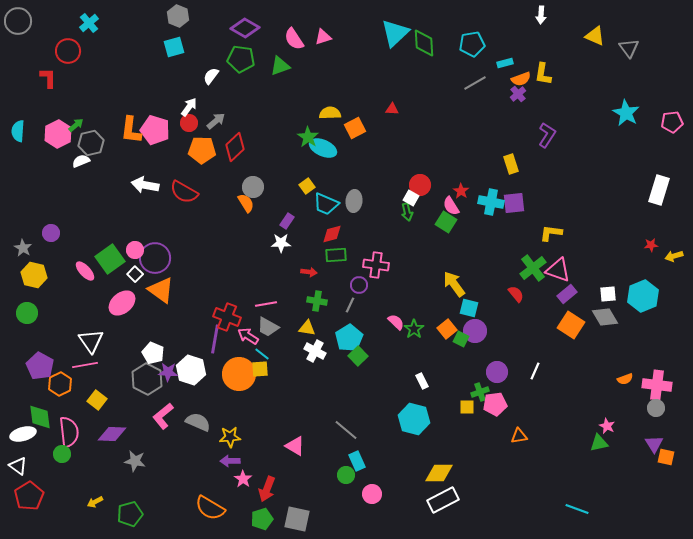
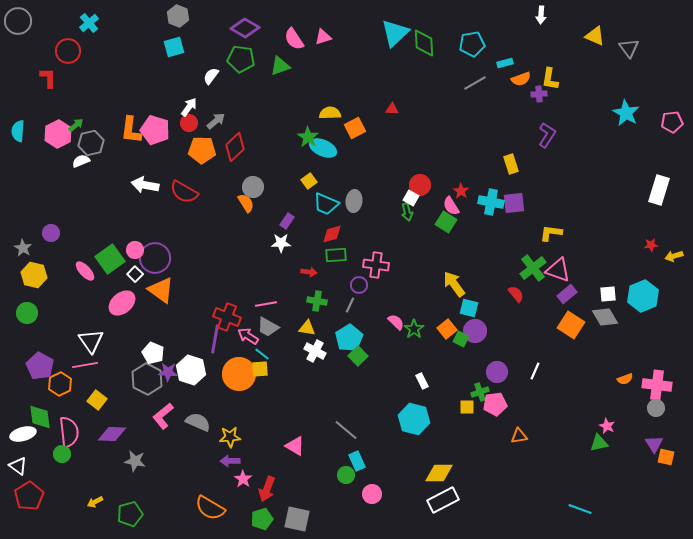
yellow L-shape at (543, 74): moved 7 px right, 5 px down
purple cross at (518, 94): moved 21 px right; rotated 35 degrees clockwise
yellow square at (307, 186): moved 2 px right, 5 px up
cyan line at (577, 509): moved 3 px right
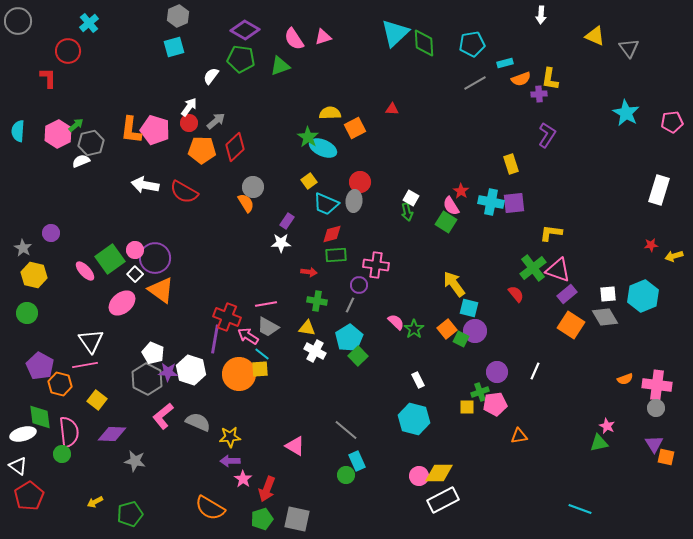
gray hexagon at (178, 16): rotated 15 degrees clockwise
purple diamond at (245, 28): moved 2 px down
red circle at (420, 185): moved 60 px left, 3 px up
white rectangle at (422, 381): moved 4 px left, 1 px up
orange hexagon at (60, 384): rotated 20 degrees counterclockwise
pink circle at (372, 494): moved 47 px right, 18 px up
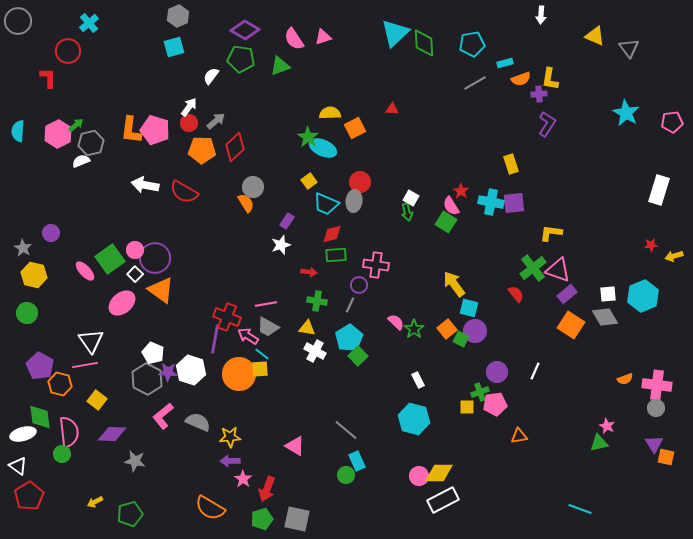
purple L-shape at (547, 135): moved 11 px up
white star at (281, 243): moved 2 px down; rotated 18 degrees counterclockwise
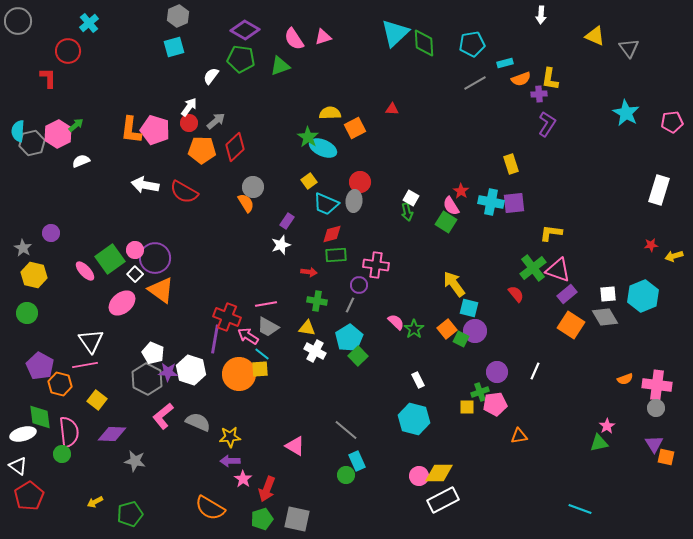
gray hexagon at (91, 143): moved 59 px left
pink star at (607, 426): rotated 14 degrees clockwise
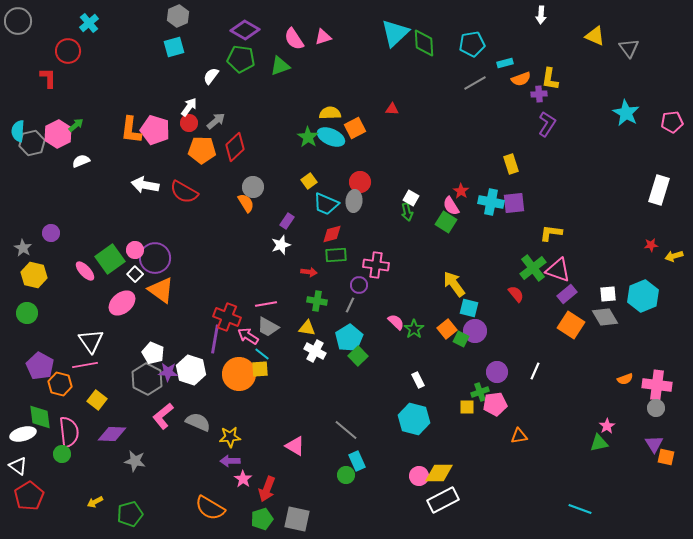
cyan ellipse at (323, 148): moved 8 px right, 11 px up
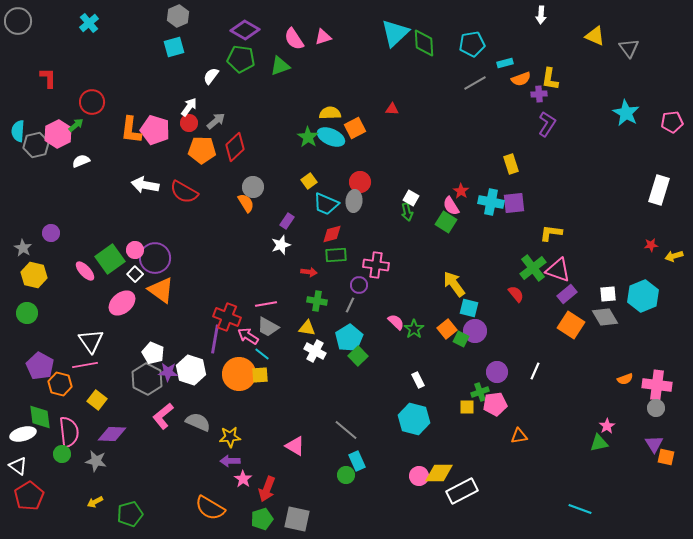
red circle at (68, 51): moved 24 px right, 51 px down
gray hexagon at (32, 143): moved 4 px right, 2 px down
yellow square at (260, 369): moved 6 px down
gray star at (135, 461): moved 39 px left
white rectangle at (443, 500): moved 19 px right, 9 px up
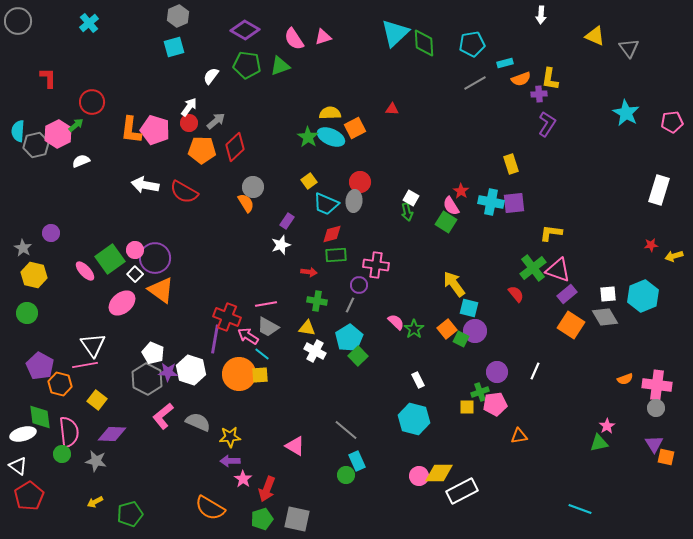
green pentagon at (241, 59): moved 6 px right, 6 px down
white triangle at (91, 341): moved 2 px right, 4 px down
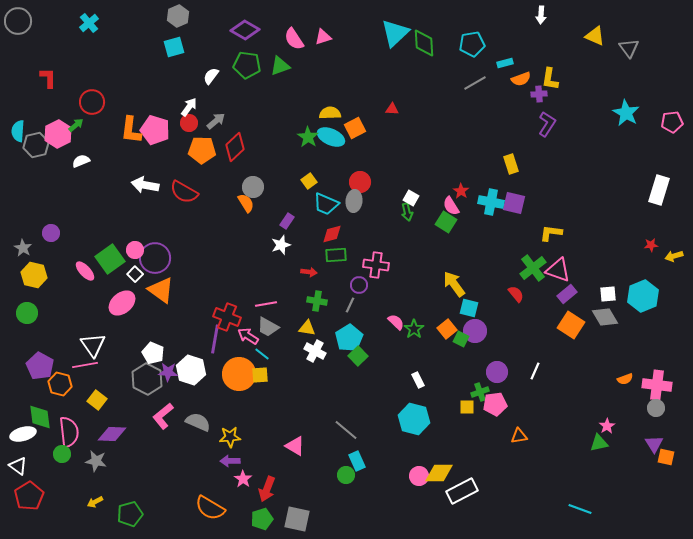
purple square at (514, 203): rotated 20 degrees clockwise
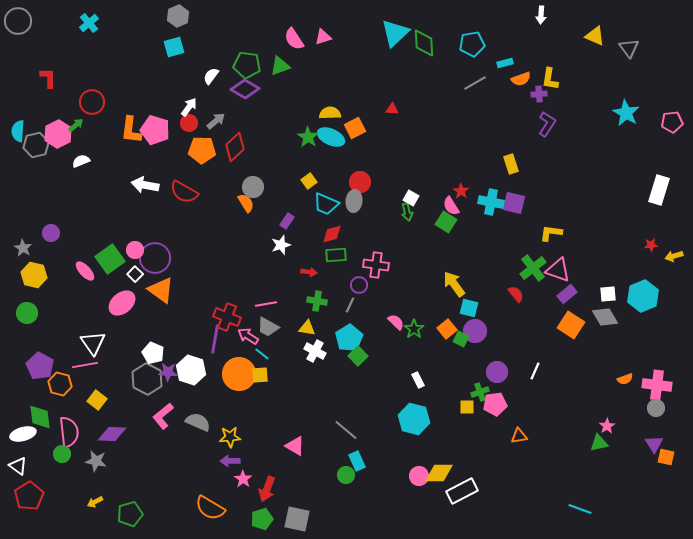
purple diamond at (245, 30): moved 59 px down
white triangle at (93, 345): moved 2 px up
